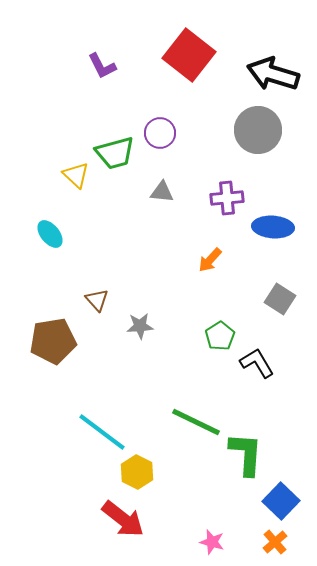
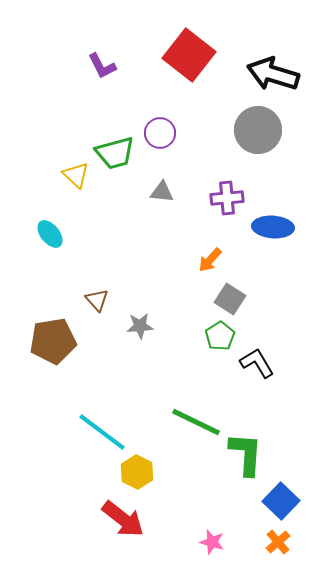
gray square: moved 50 px left
orange cross: moved 3 px right
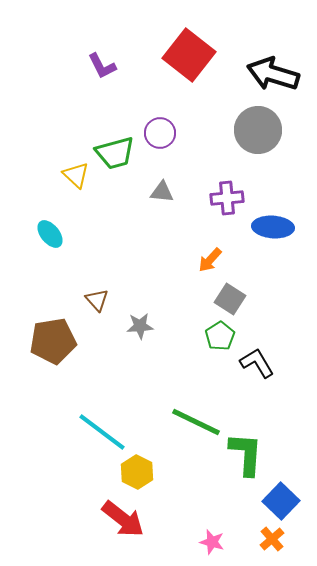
orange cross: moved 6 px left, 3 px up
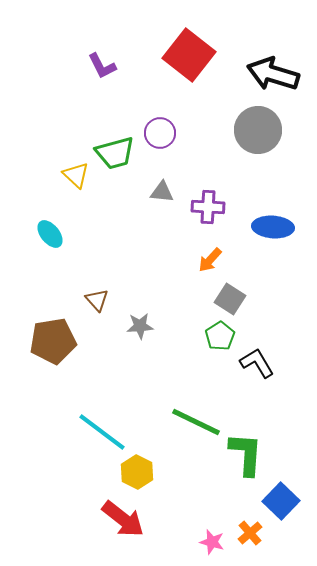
purple cross: moved 19 px left, 9 px down; rotated 8 degrees clockwise
orange cross: moved 22 px left, 6 px up
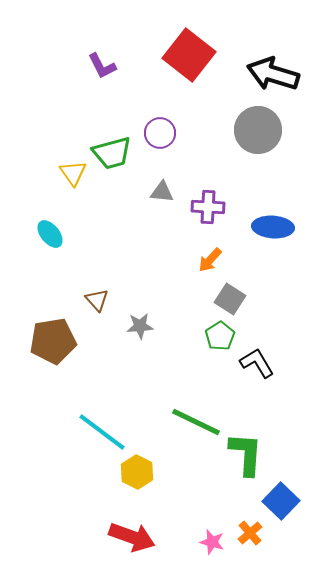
green trapezoid: moved 3 px left
yellow triangle: moved 3 px left, 2 px up; rotated 12 degrees clockwise
red arrow: moved 9 px right, 18 px down; rotated 18 degrees counterclockwise
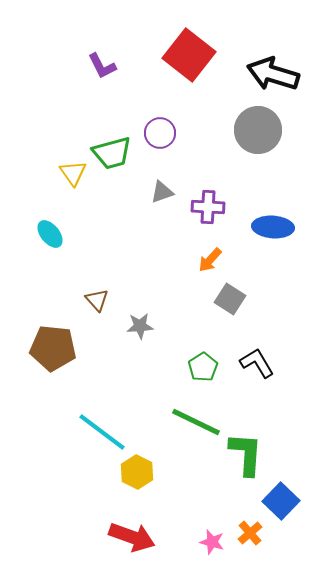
gray triangle: rotated 25 degrees counterclockwise
green pentagon: moved 17 px left, 31 px down
brown pentagon: moved 7 px down; rotated 15 degrees clockwise
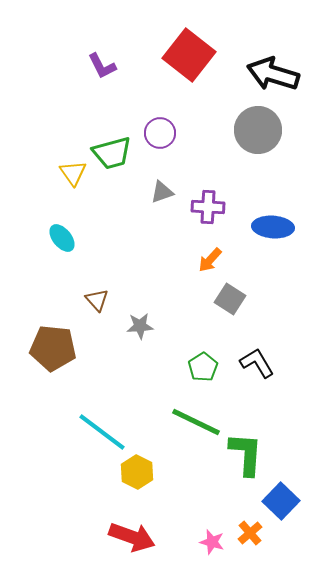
cyan ellipse: moved 12 px right, 4 px down
